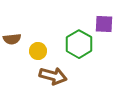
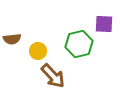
green hexagon: rotated 16 degrees clockwise
brown arrow: rotated 32 degrees clockwise
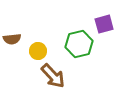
purple square: rotated 18 degrees counterclockwise
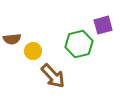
purple square: moved 1 px left, 1 px down
yellow circle: moved 5 px left
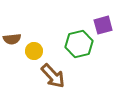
yellow circle: moved 1 px right
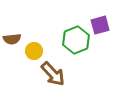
purple square: moved 3 px left
green hexagon: moved 3 px left, 4 px up; rotated 8 degrees counterclockwise
brown arrow: moved 2 px up
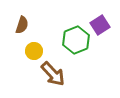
purple square: rotated 18 degrees counterclockwise
brown semicircle: moved 10 px right, 14 px up; rotated 66 degrees counterclockwise
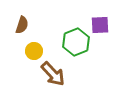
purple square: rotated 30 degrees clockwise
green hexagon: moved 2 px down
